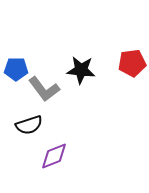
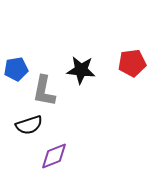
blue pentagon: rotated 10 degrees counterclockwise
gray L-shape: moved 2 px down; rotated 48 degrees clockwise
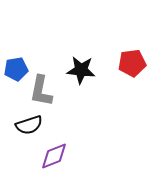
gray L-shape: moved 3 px left
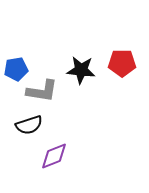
red pentagon: moved 10 px left; rotated 8 degrees clockwise
gray L-shape: moved 1 px right; rotated 92 degrees counterclockwise
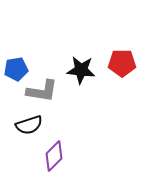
purple diamond: rotated 24 degrees counterclockwise
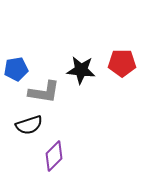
gray L-shape: moved 2 px right, 1 px down
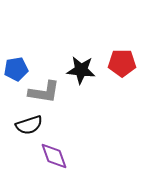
purple diamond: rotated 64 degrees counterclockwise
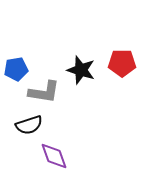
black star: rotated 12 degrees clockwise
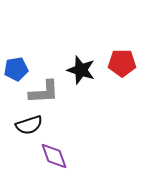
gray L-shape: rotated 12 degrees counterclockwise
